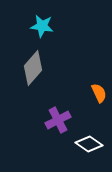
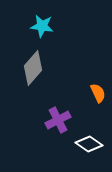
orange semicircle: moved 1 px left
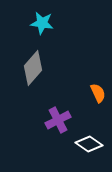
cyan star: moved 3 px up
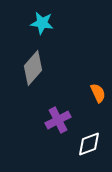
white diamond: rotated 56 degrees counterclockwise
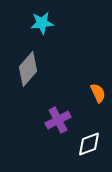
cyan star: rotated 15 degrees counterclockwise
gray diamond: moved 5 px left, 1 px down
